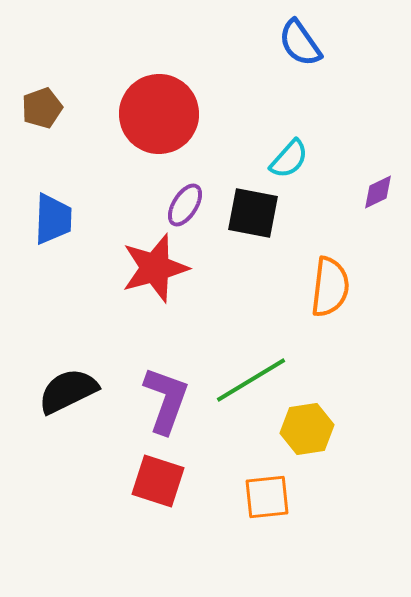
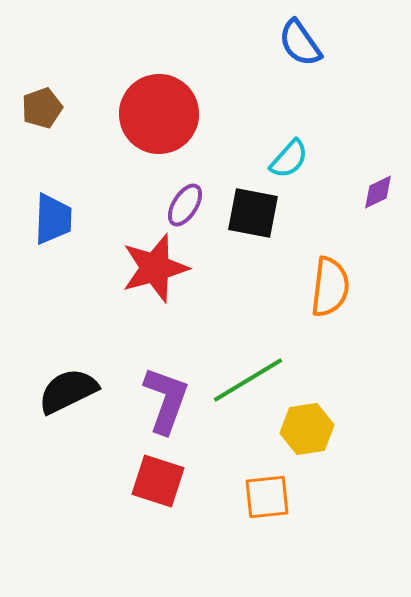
green line: moved 3 px left
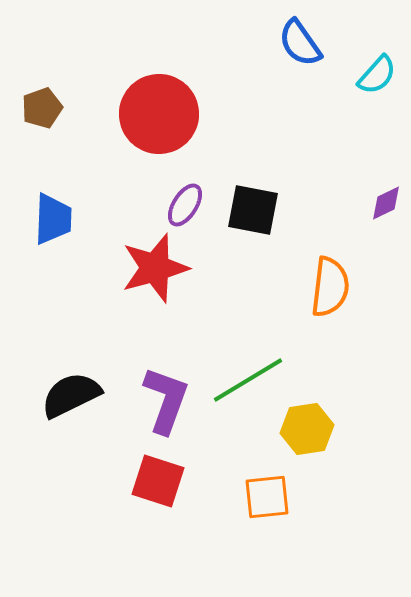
cyan semicircle: moved 88 px right, 84 px up
purple diamond: moved 8 px right, 11 px down
black square: moved 3 px up
black semicircle: moved 3 px right, 4 px down
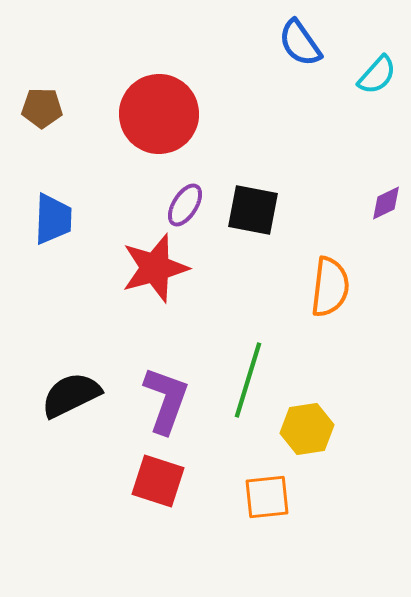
brown pentagon: rotated 21 degrees clockwise
green line: rotated 42 degrees counterclockwise
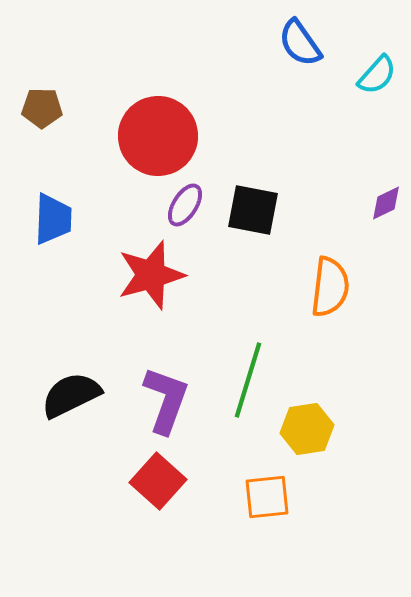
red circle: moved 1 px left, 22 px down
red star: moved 4 px left, 7 px down
red square: rotated 24 degrees clockwise
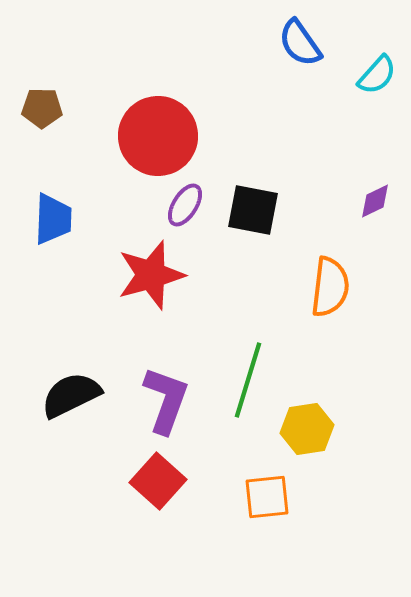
purple diamond: moved 11 px left, 2 px up
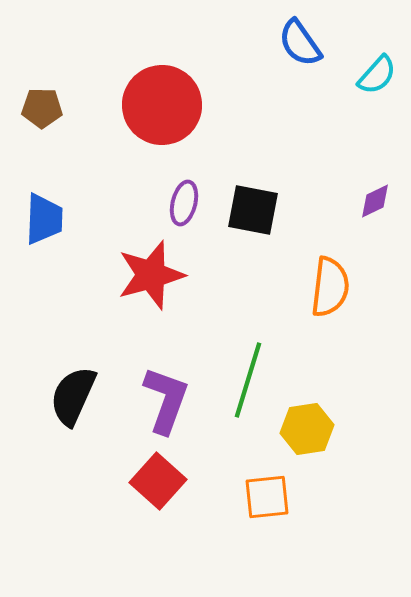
red circle: moved 4 px right, 31 px up
purple ellipse: moved 1 px left, 2 px up; rotated 18 degrees counterclockwise
blue trapezoid: moved 9 px left
black semicircle: moved 2 px right, 1 px down; rotated 40 degrees counterclockwise
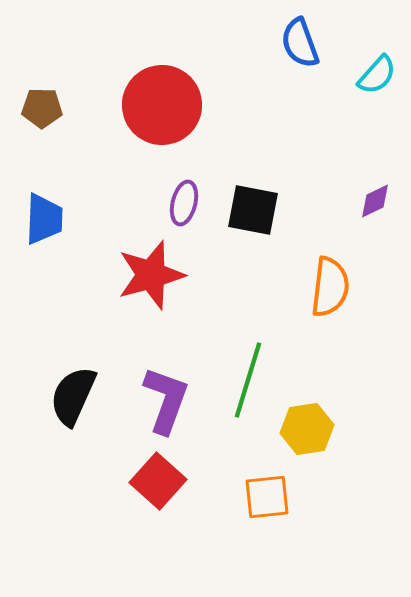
blue semicircle: rotated 15 degrees clockwise
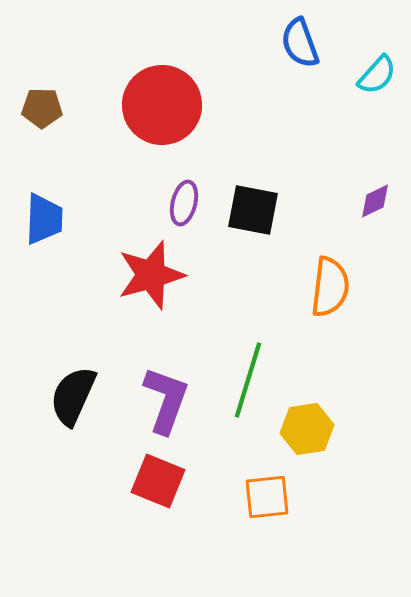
red square: rotated 20 degrees counterclockwise
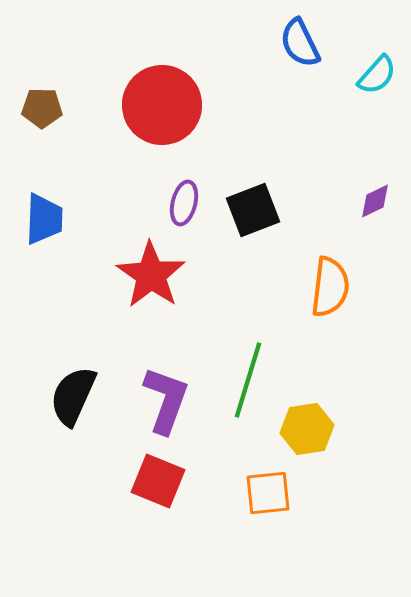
blue semicircle: rotated 6 degrees counterclockwise
black square: rotated 32 degrees counterclockwise
red star: rotated 22 degrees counterclockwise
orange square: moved 1 px right, 4 px up
